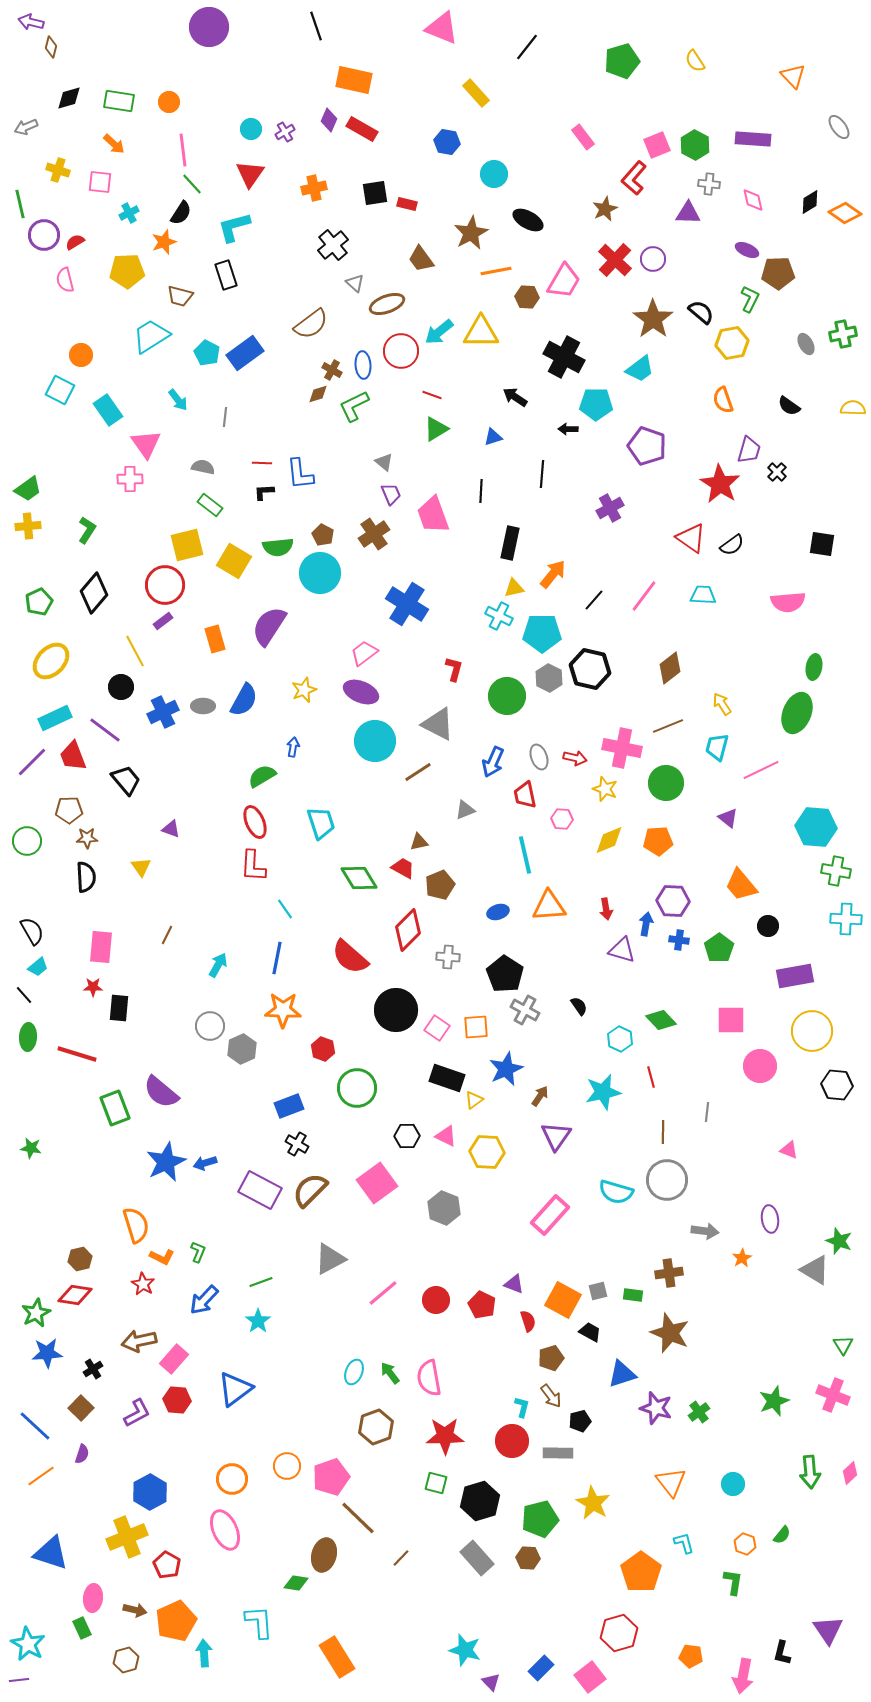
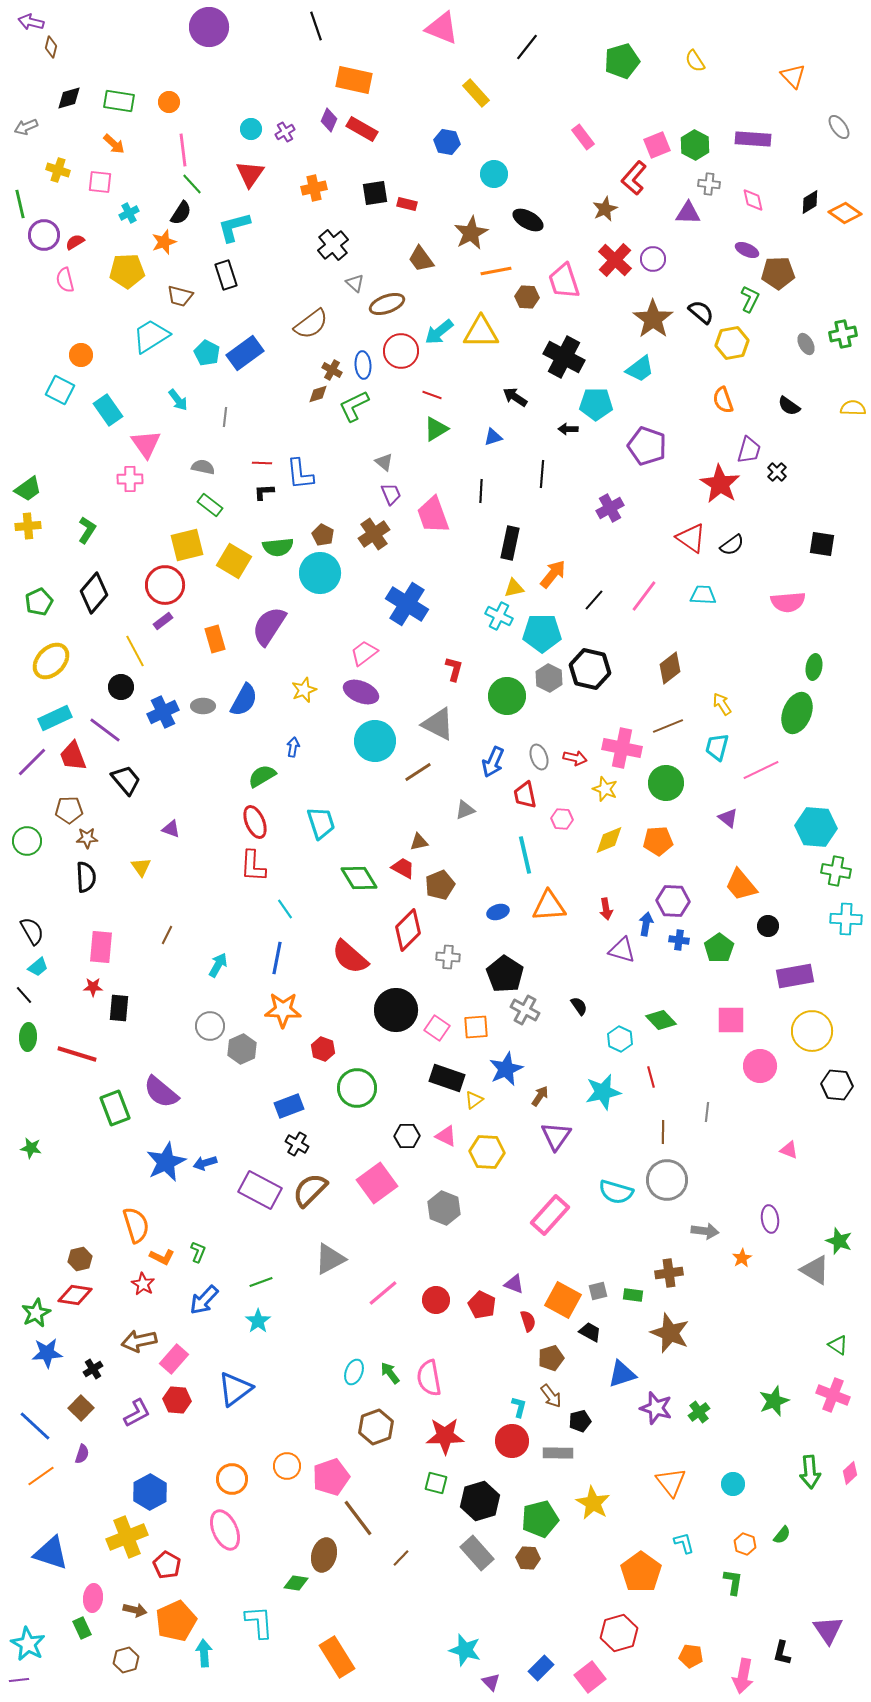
pink trapezoid at (564, 281): rotated 132 degrees clockwise
green triangle at (843, 1345): moved 5 px left; rotated 25 degrees counterclockwise
cyan L-shape at (522, 1407): moved 3 px left
brown line at (358, 1518): rotated 9 degrees clockwise
gray rectangle at (477, 1558): moved 5 px up
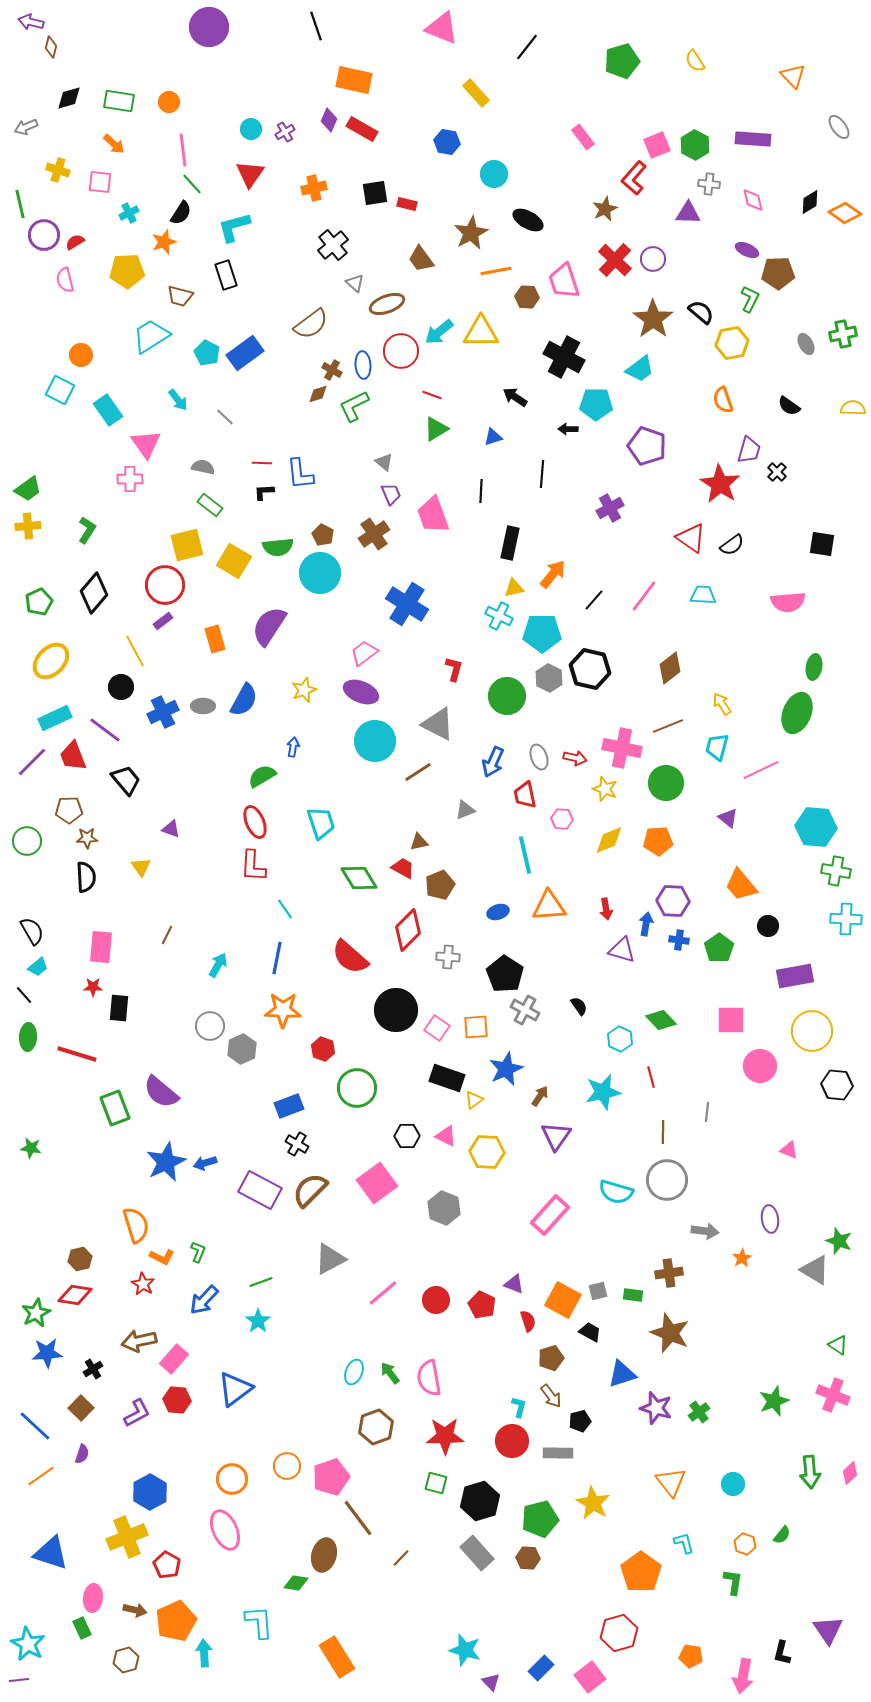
gray line at (225, 417): rotated 54 degrees counterclockwise
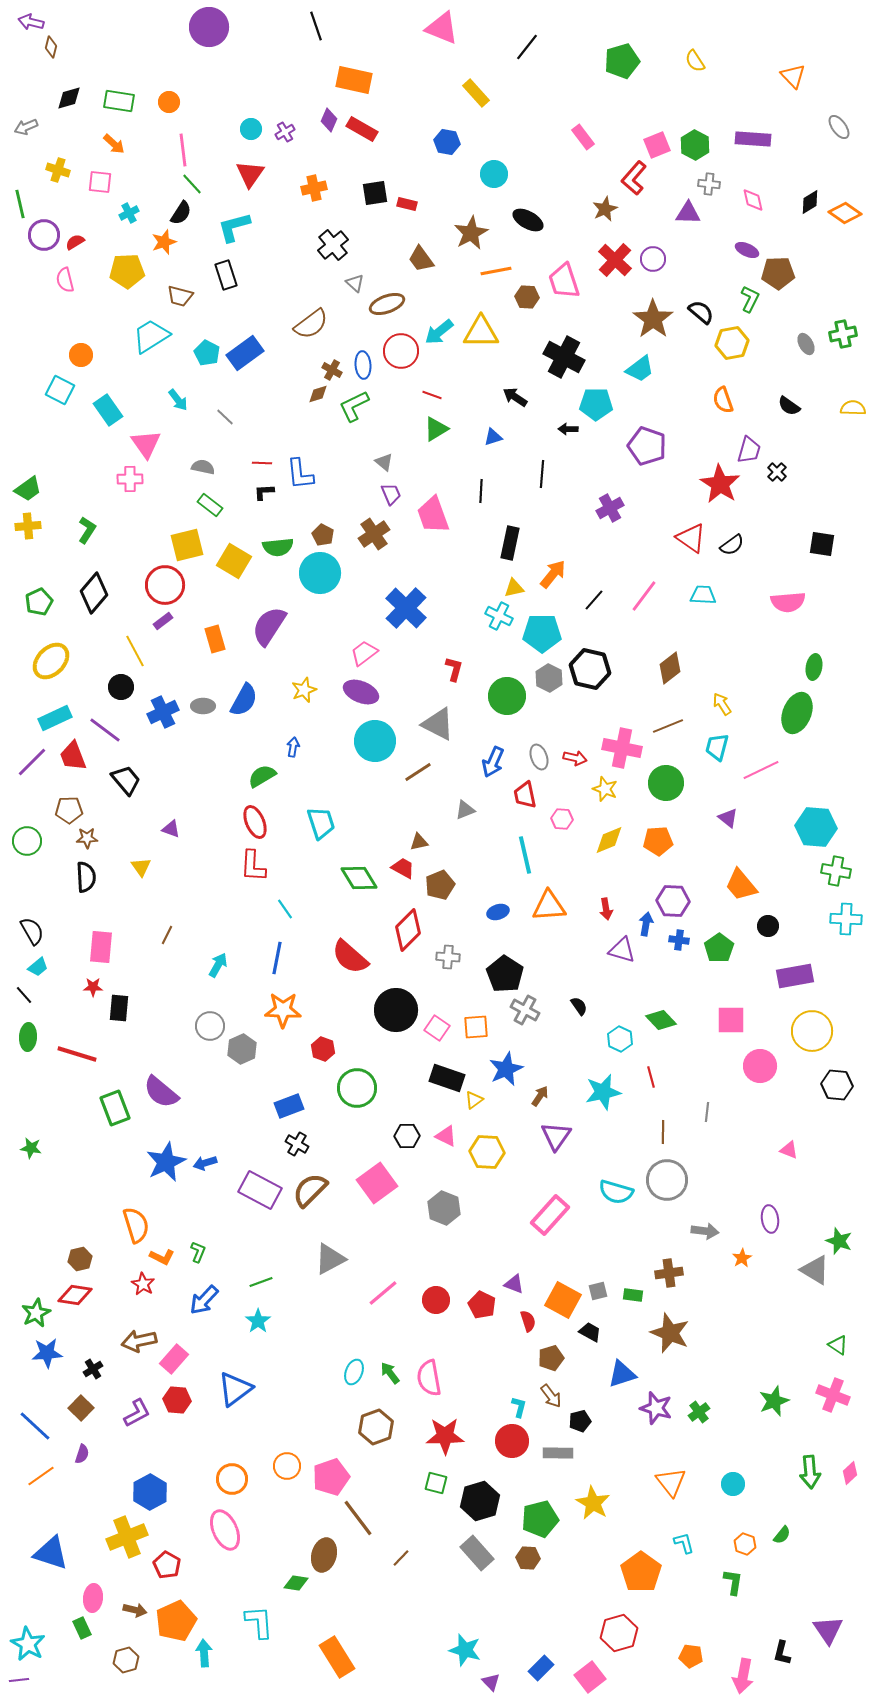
blue cross at (407, 604): moved 1 px left, 4 px down; rotated 12 degrees clockwise
